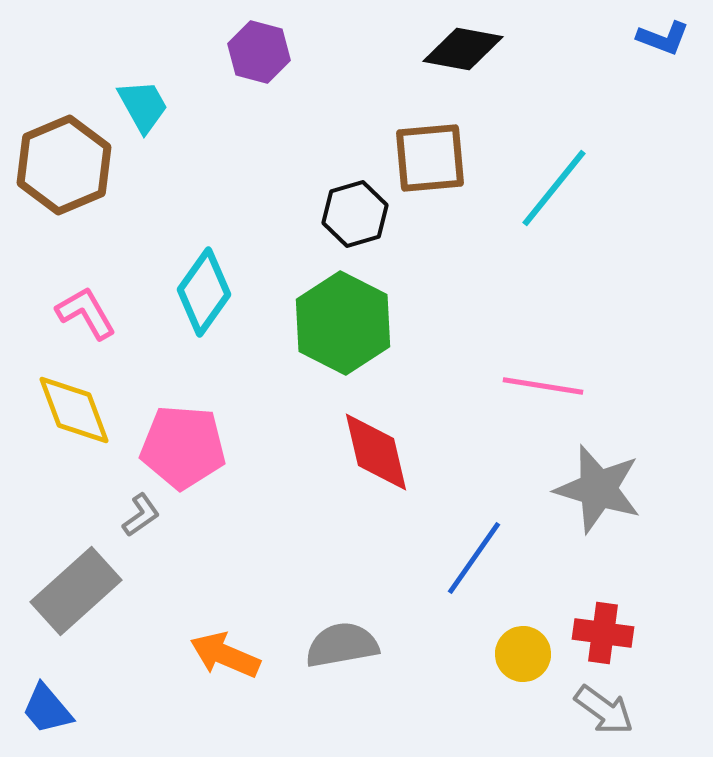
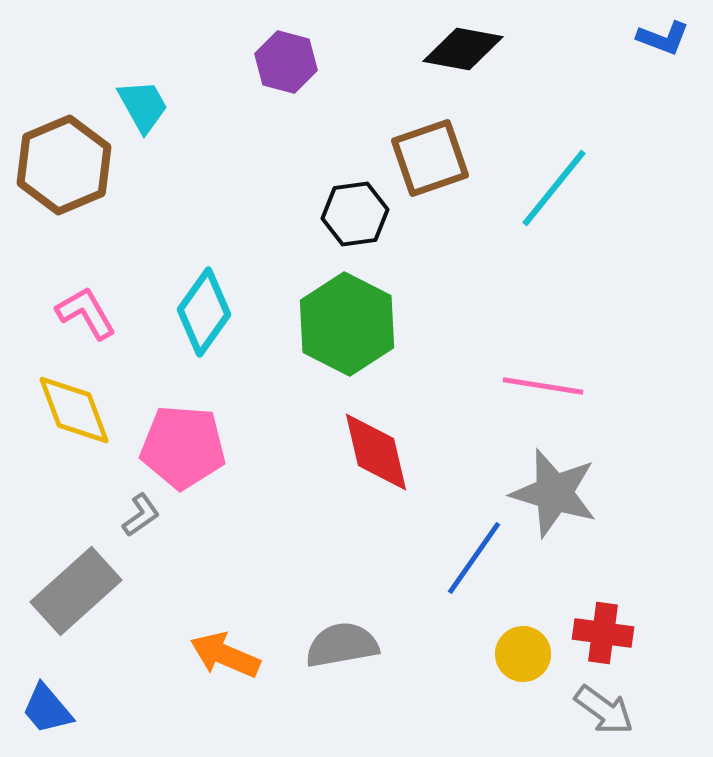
purple hexagon: moved 27 px right, 10 px down
brown square: rotated 14 degrees counterclockwise
black hexagon: rotated 8 degrees clockwise
cyan diamond: moved 20 px down
green hexagon: moved 4 px right, 1 px down
gray star: moved 44 px left, 4 px down
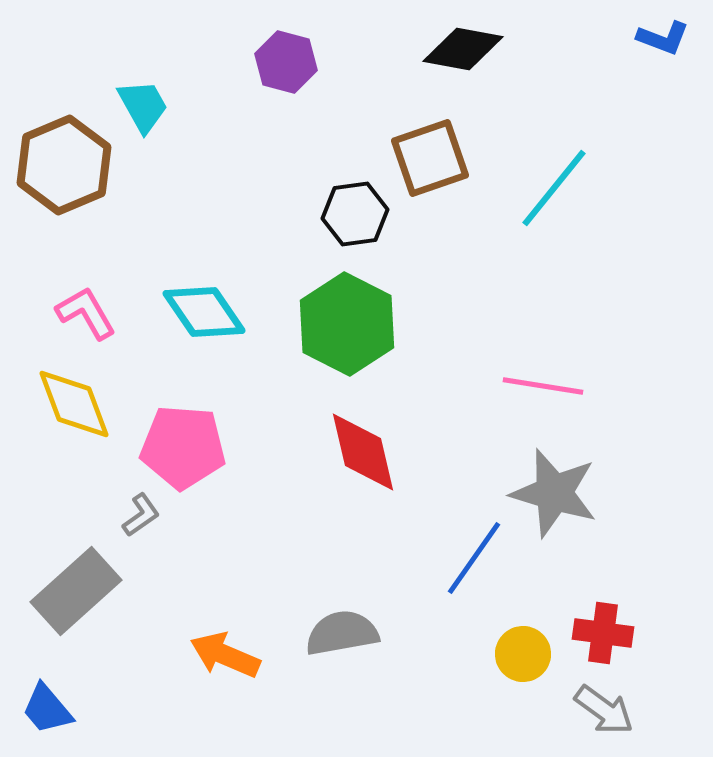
cyan diamond: rotated 70 degrees counterclockwise
yellow diamond: moved 6 px up
red diamond: moved 13 px left
gray semicircle: moved 12 px up
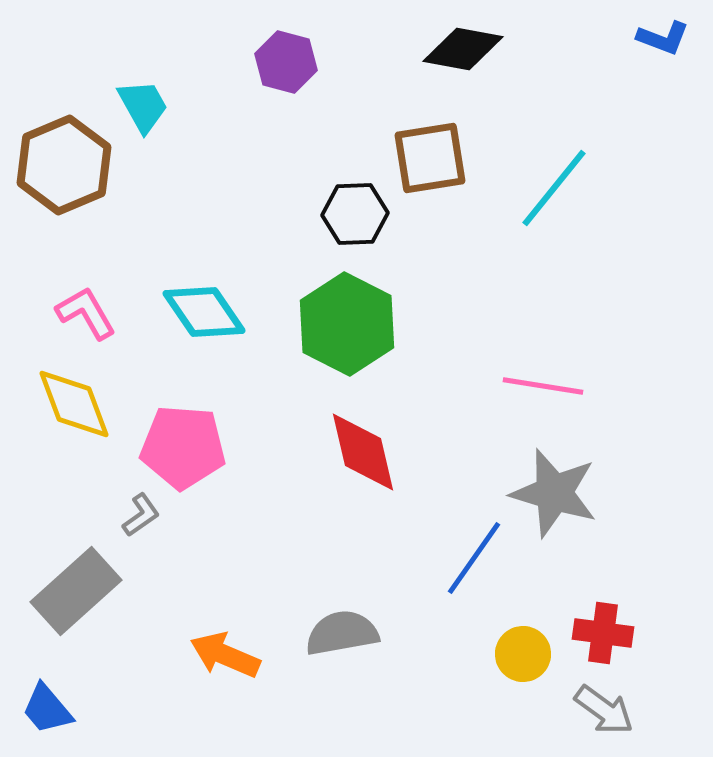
brown square: rotated 10 degrees clockwise
black hexagon: rotated 6 degrees clockwise
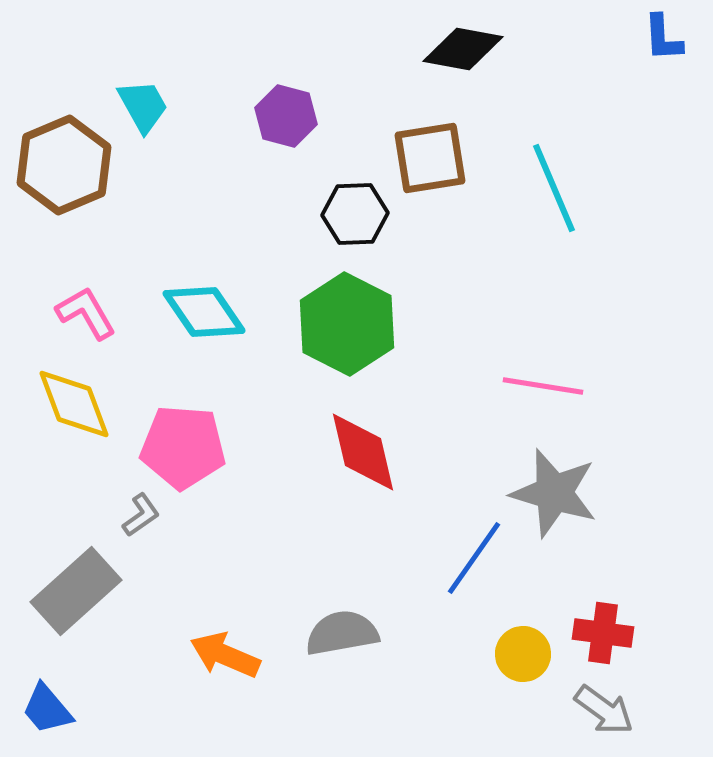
blue L-shape: rotated 66 degrees clockwise
purple hexagon: moved 54 px down
cyan line: rotated 62 degrees counterclockwise
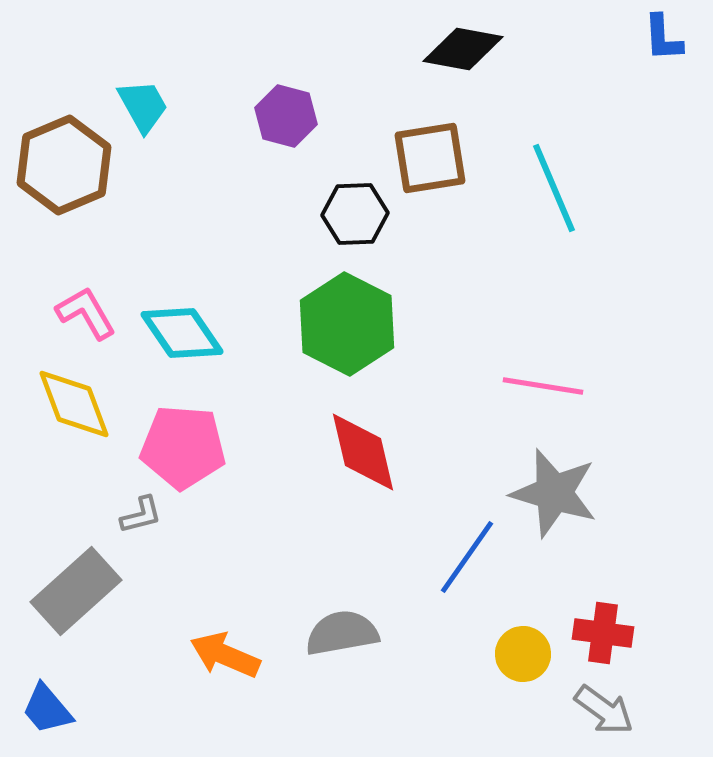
cyan diamond: moved 22 px left, 21 px down
gray L-shape: rotated 21 degrees clockwise
blue line: moved 7 px left, 1 px up
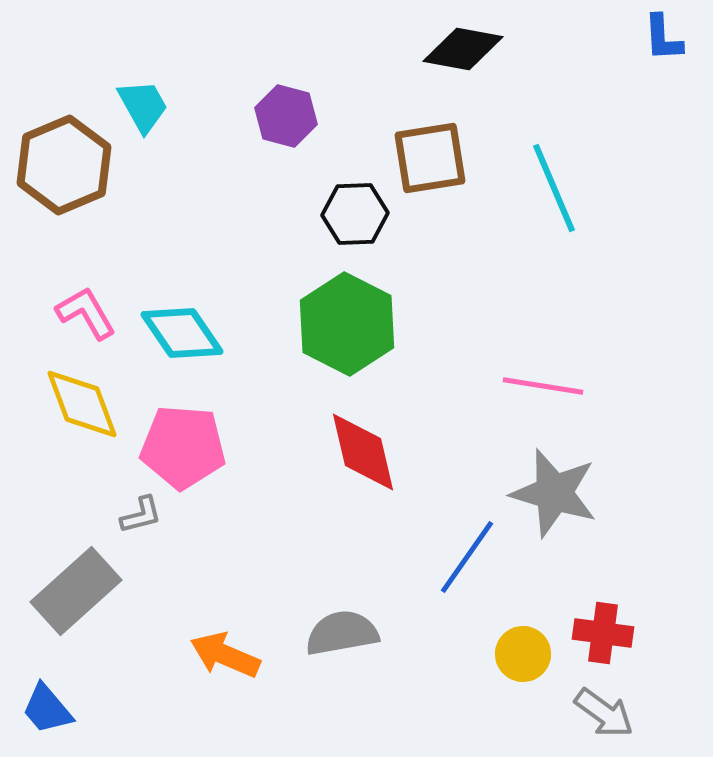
yellow diamond: moved 8 px right
gray arrow: moved 3 px down
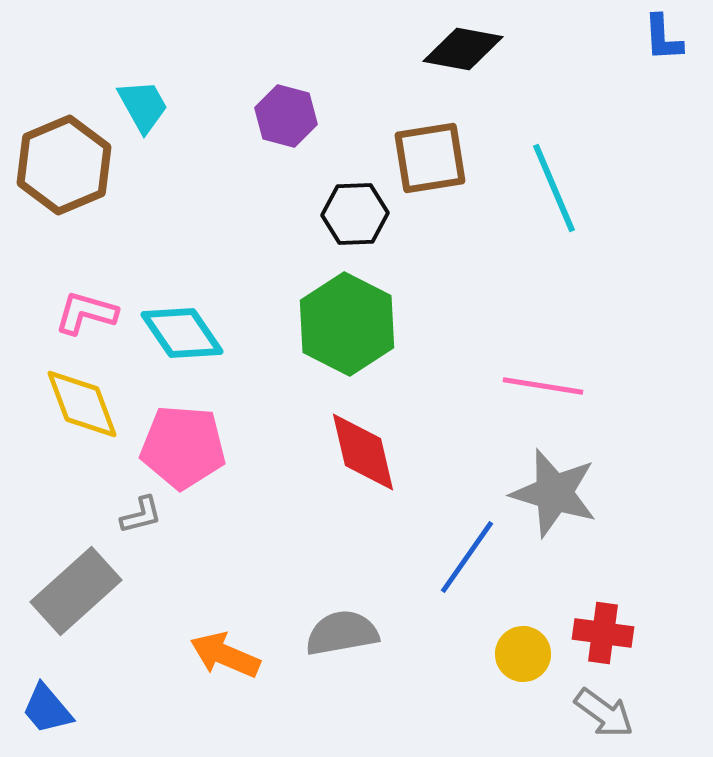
pink L-shape: rotated 44 degrees counterclockwise
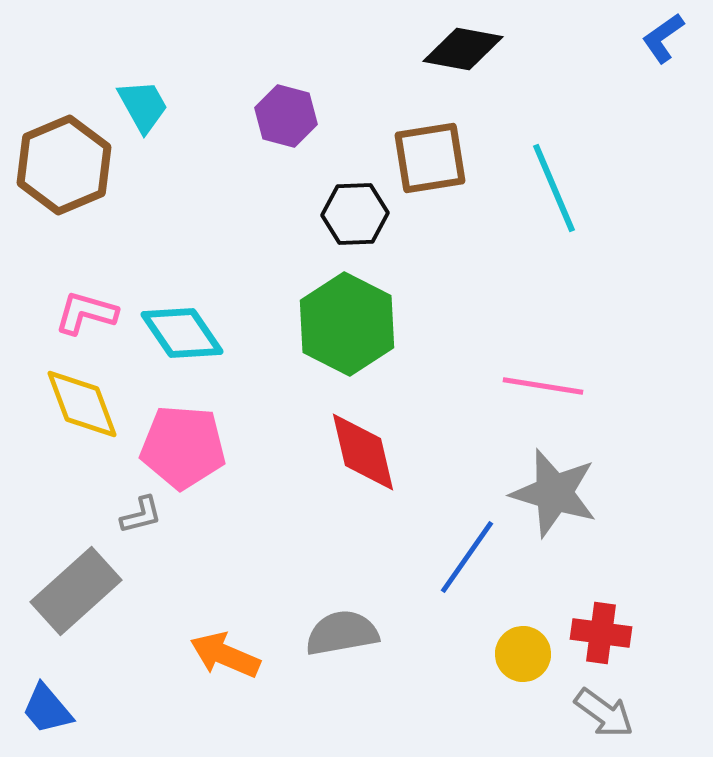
blue L-shape: rotated 58 degrees clockwise
red cross: moved 2 px left
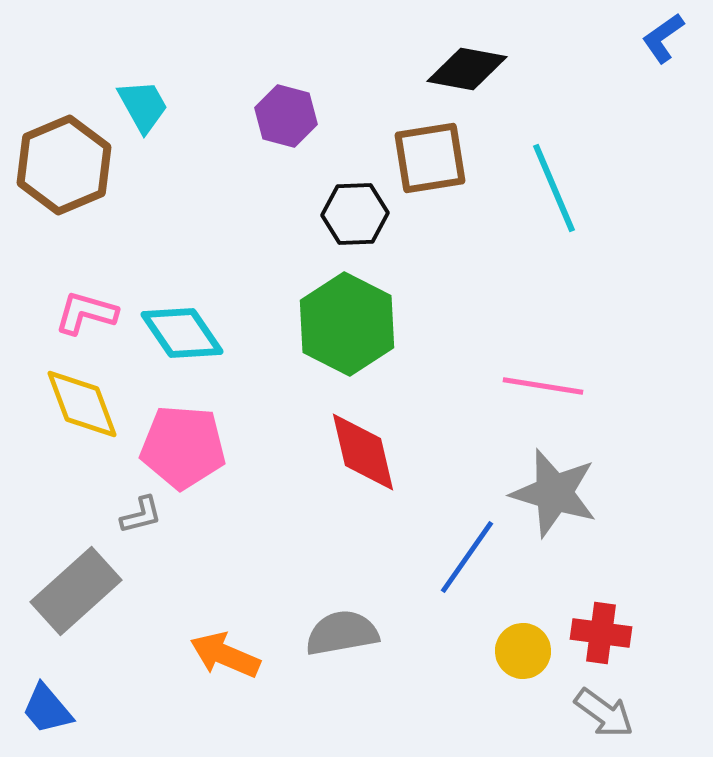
black diamond: moved 4 px right, 20 px down
yellow circle: moved 3 px up
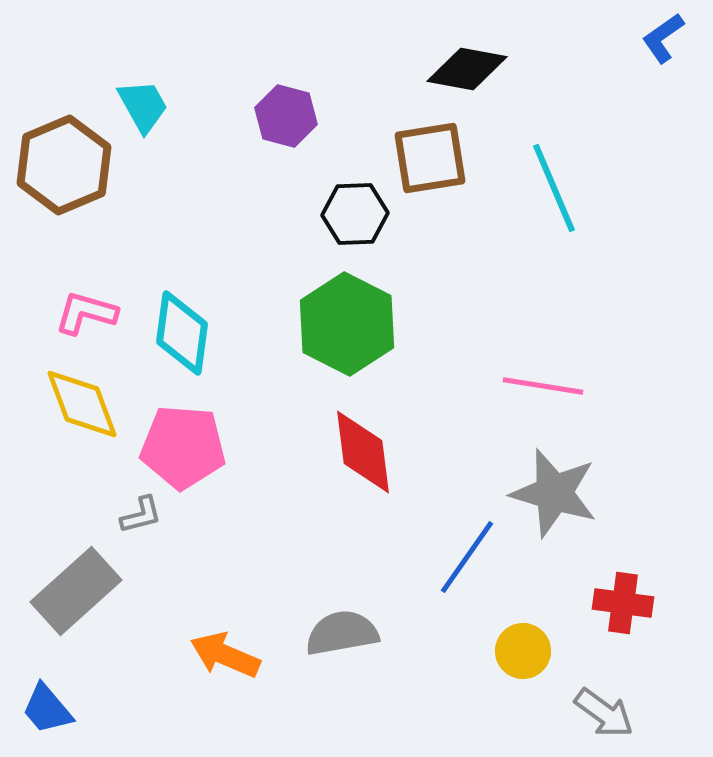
cyan diamond: rotated 42 degrees clockwise
red diamond: rotated 6 degrees clockwise
red cross: moved 22 px right, 30 px up
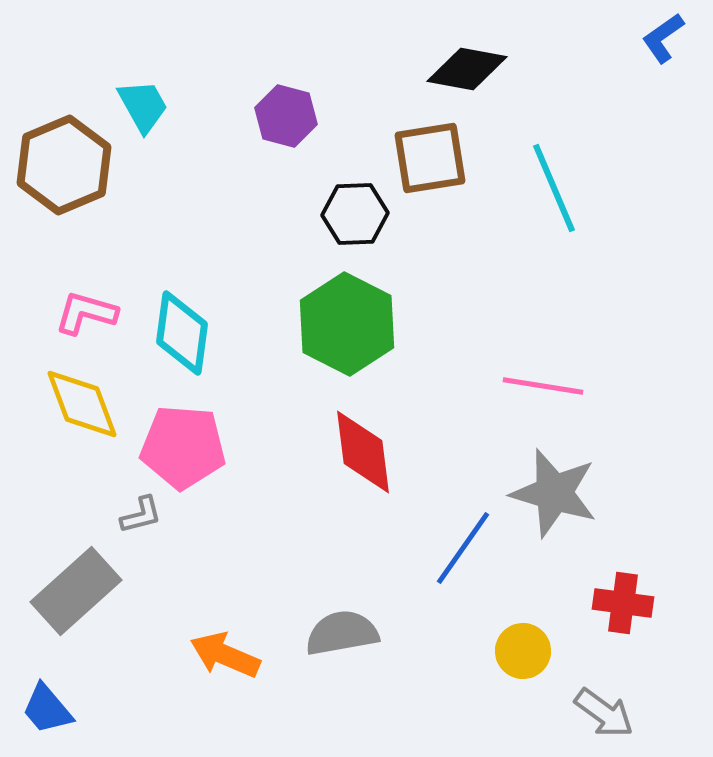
blue line: moved 4 px left, 9 px up
